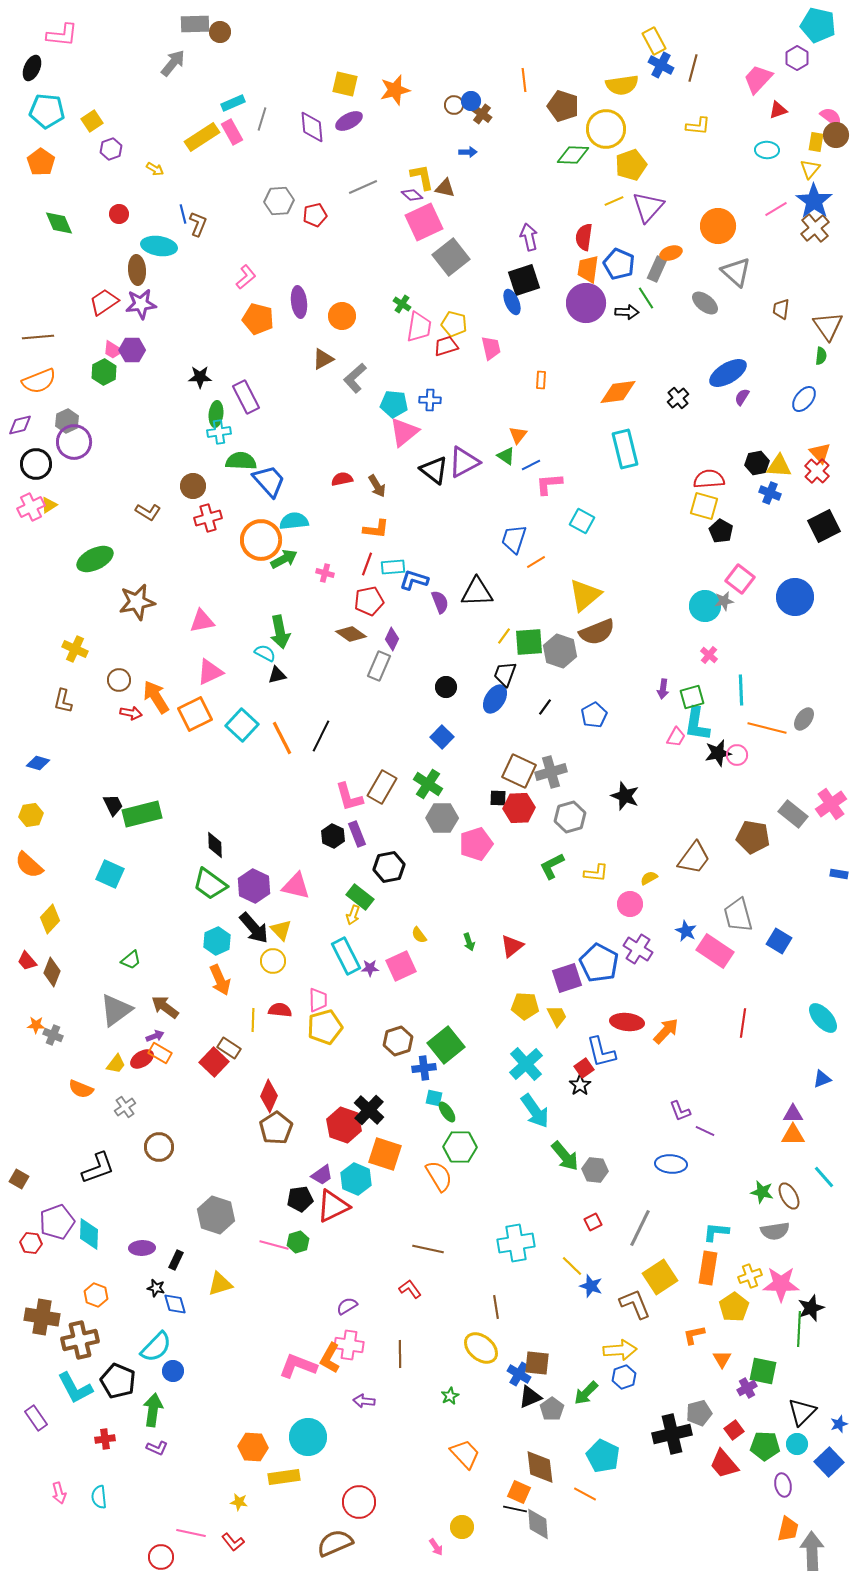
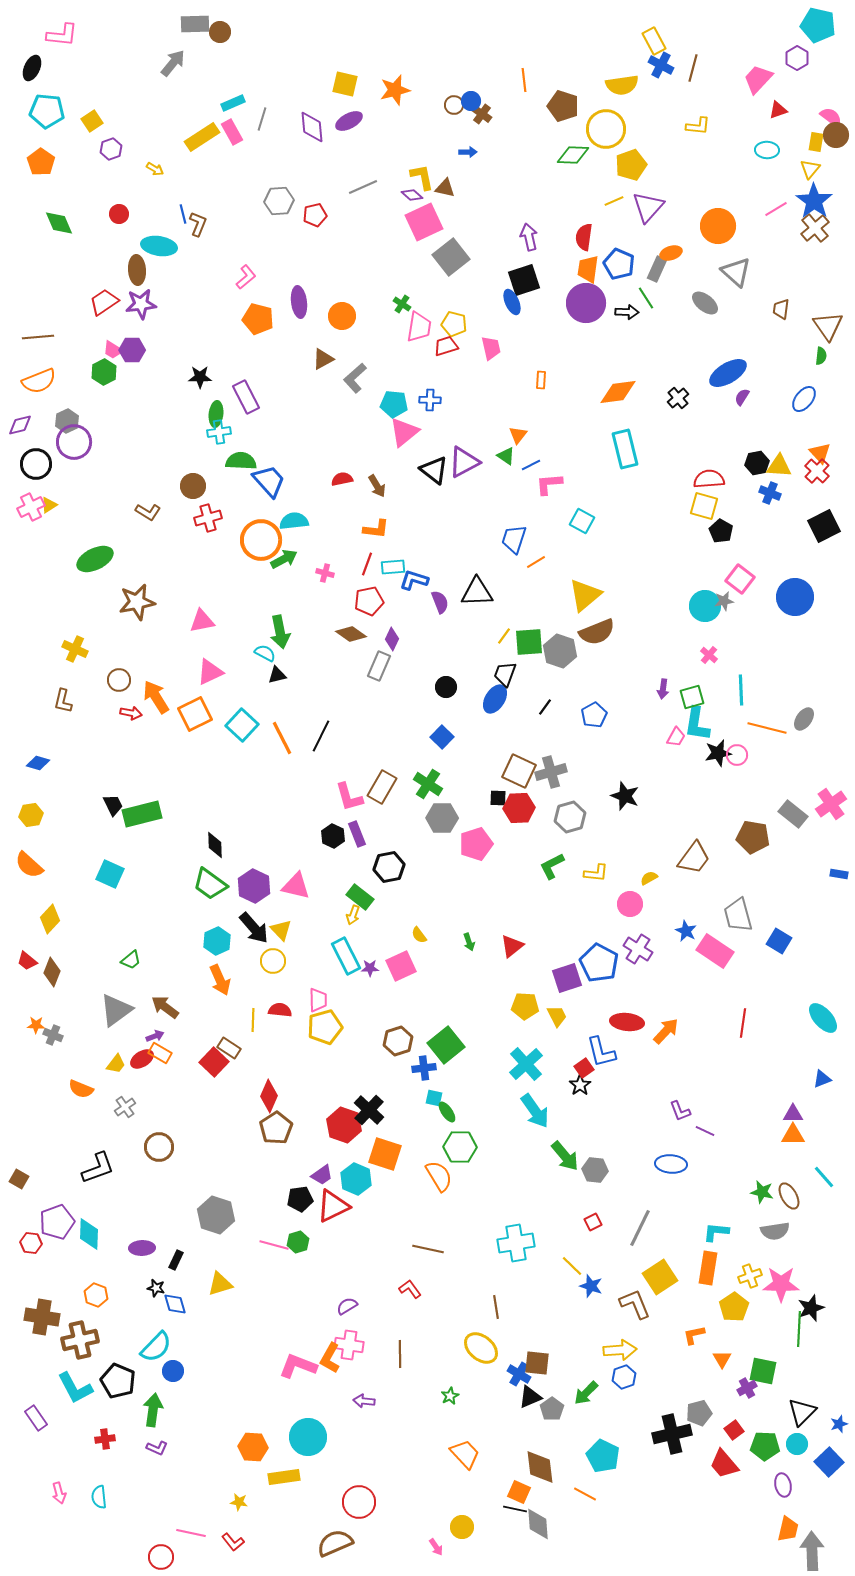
red trapezoid at (27, 961): rotated 10 degrees counterclockwise
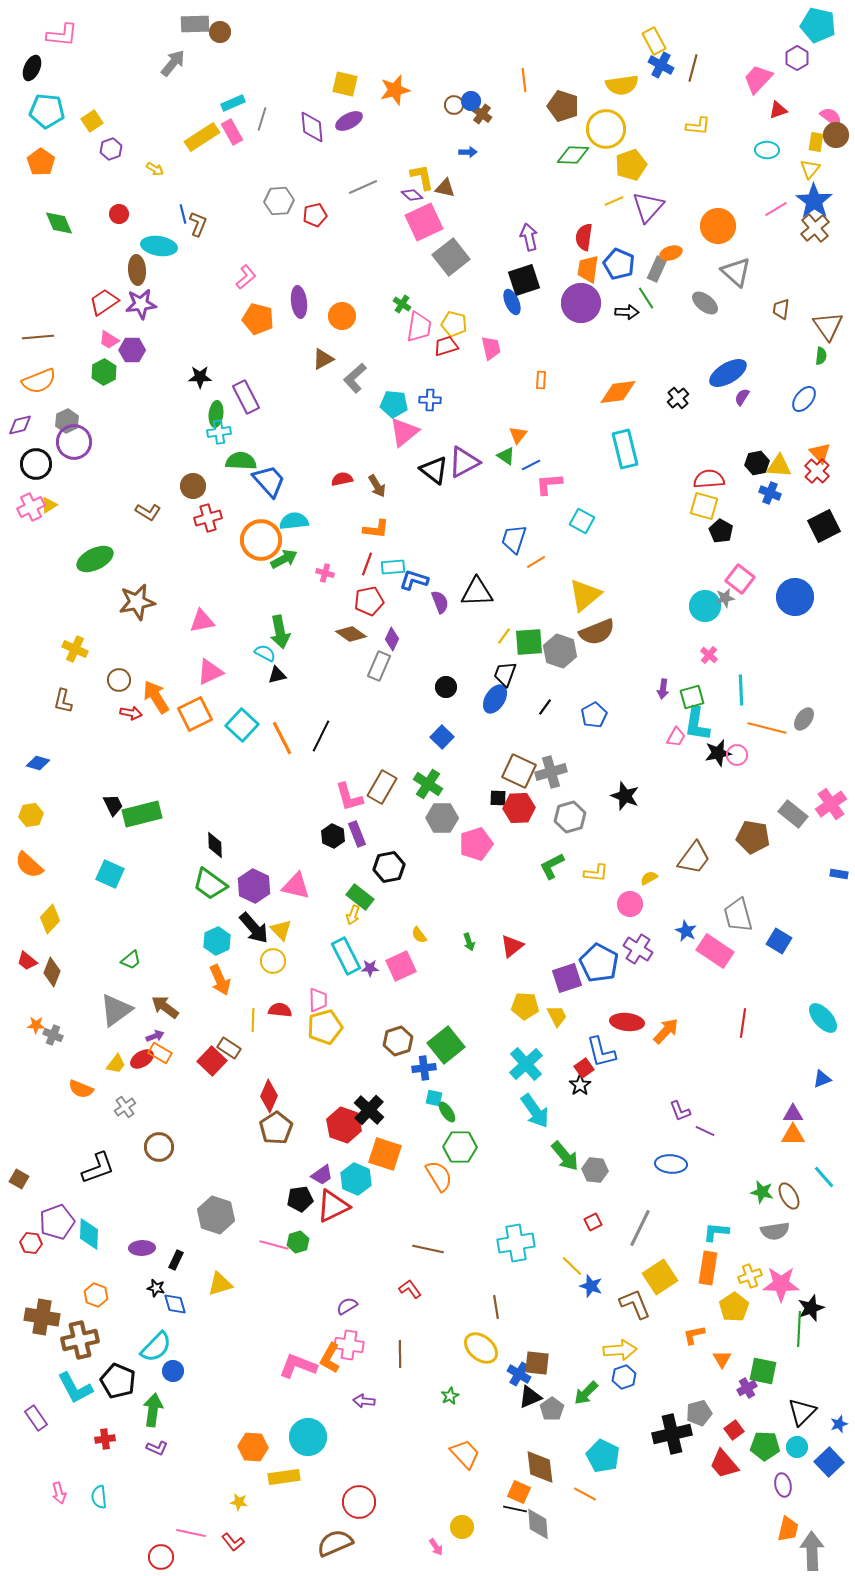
purple circle at (586, 303): moved 5 px left
pink trapezoid at (113, 350): moved 4 px left, 10 px up
gray star at (724, 601): moved 1 px right, 3 px up
red square at (214, 1062): moved 2 px left, 1 px up
cyan circle at (797, 1444): moved 3 px down
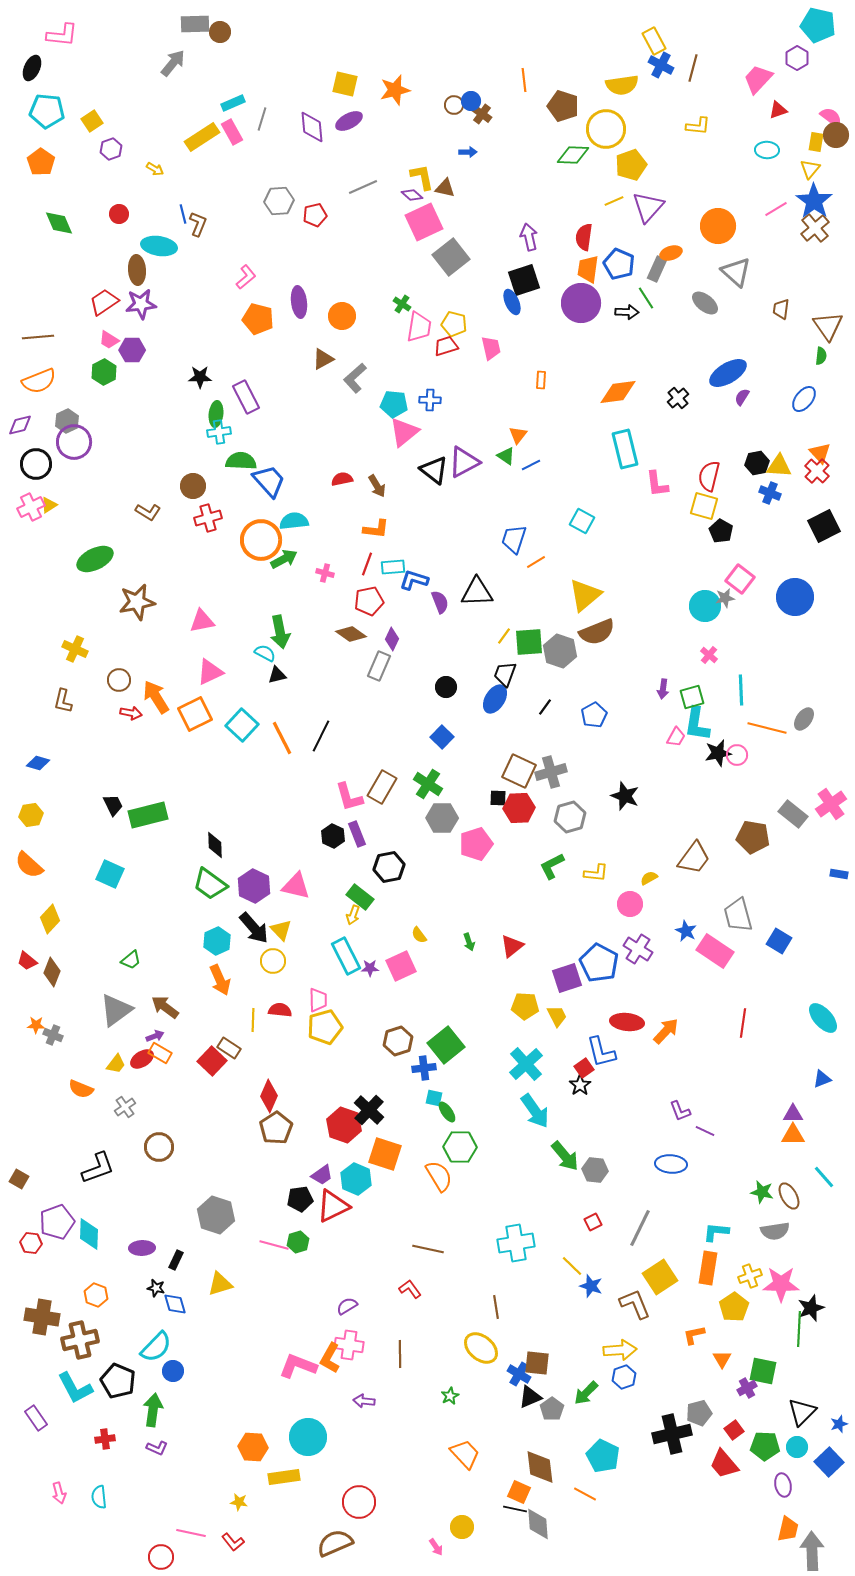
red semicircle at (709, 479): moved 3 px up; rotated 72 degrees counterclockwise
pink L-shape at (549, 484): moved 108 px right; rotated 92 degrees counterclockwise
green rectangle at (142, 814): moved 6 px right, 1 px down
